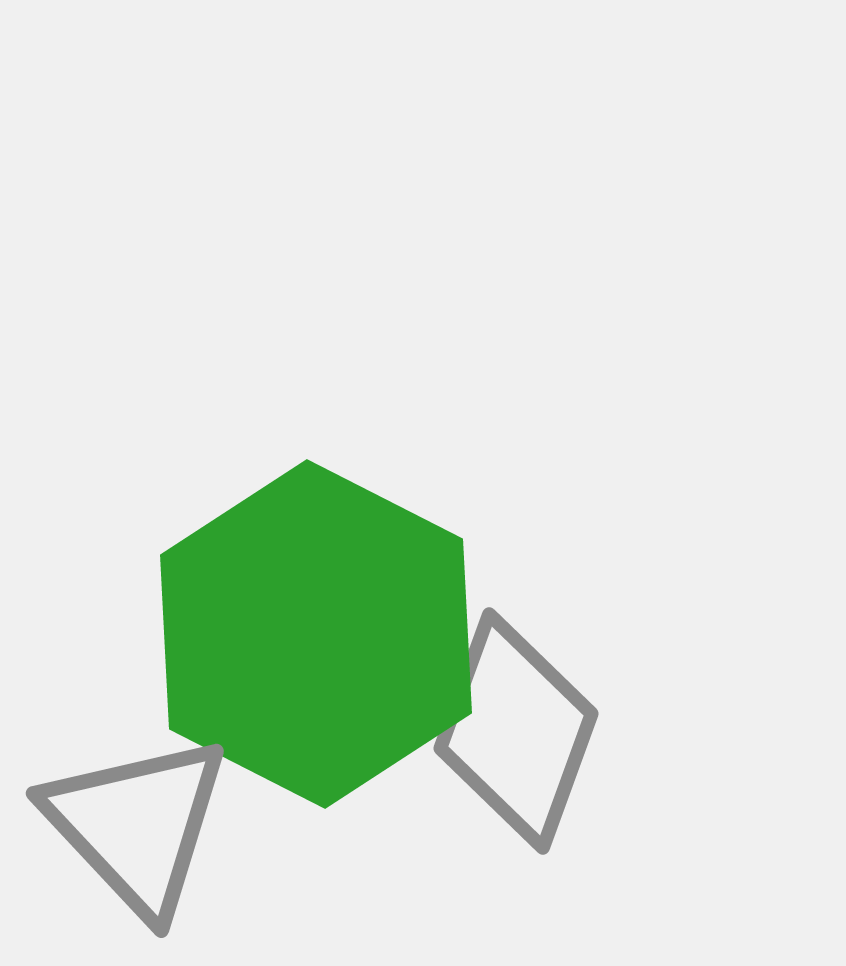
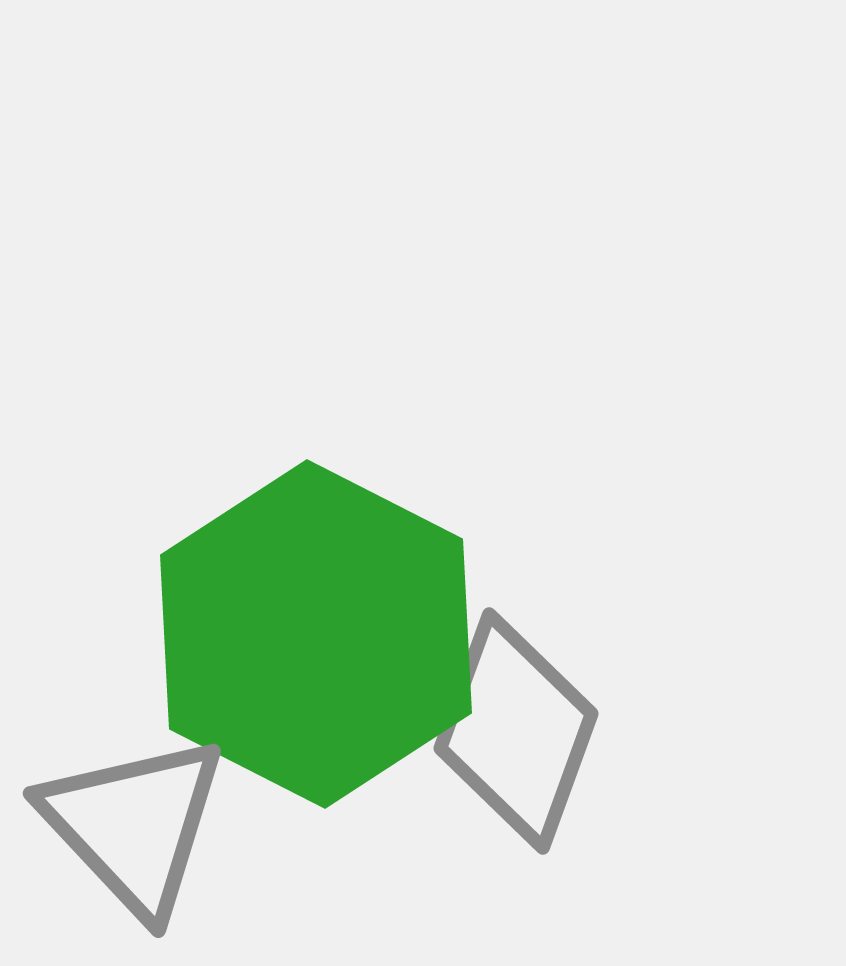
gray triangle: moved 3 px left
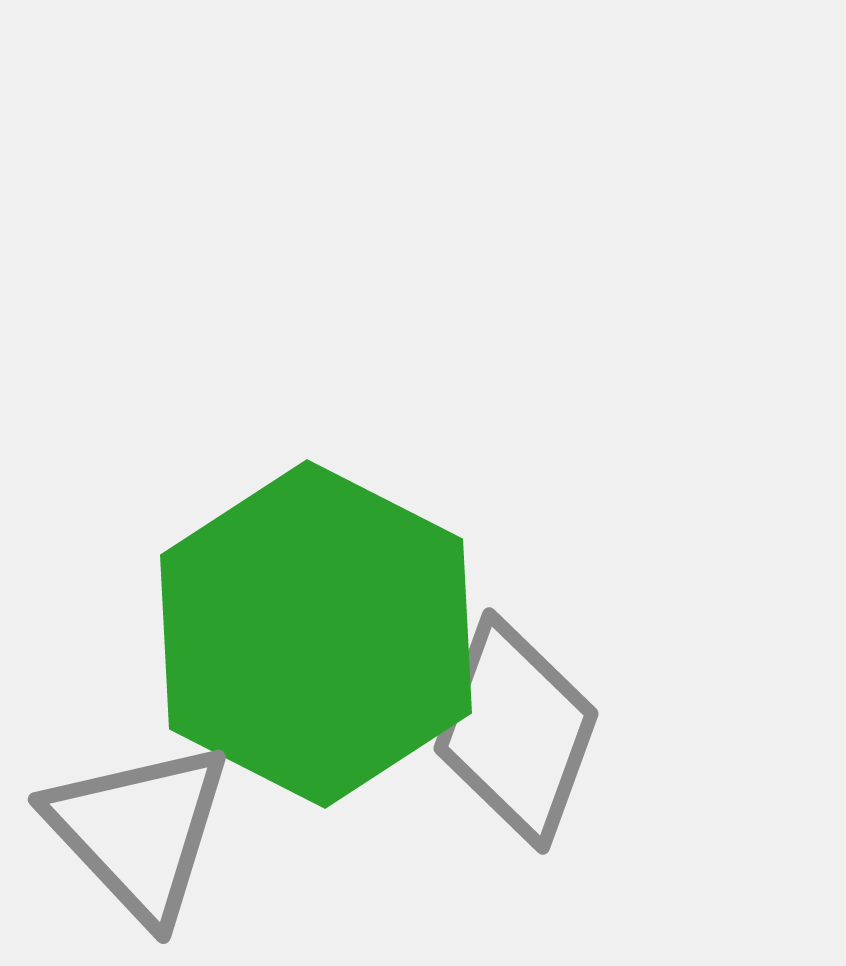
gray triangle: moved 5 px right, 6 px down
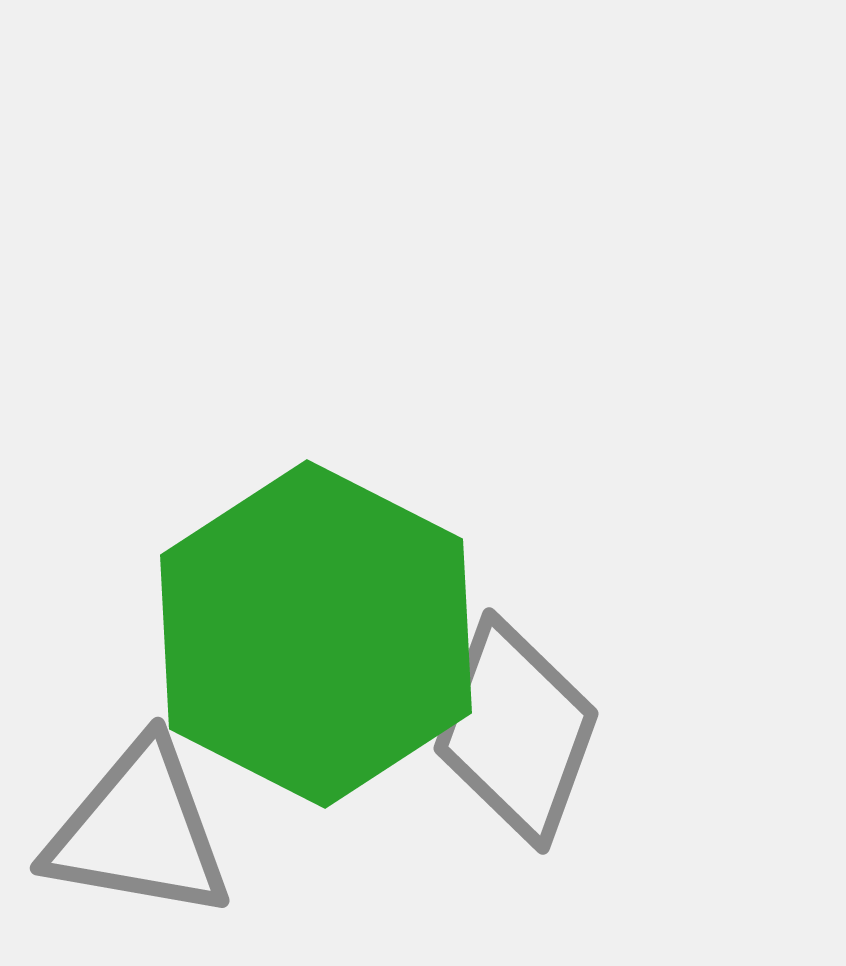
gray triangle: rotated 37 degrees counterclockwise
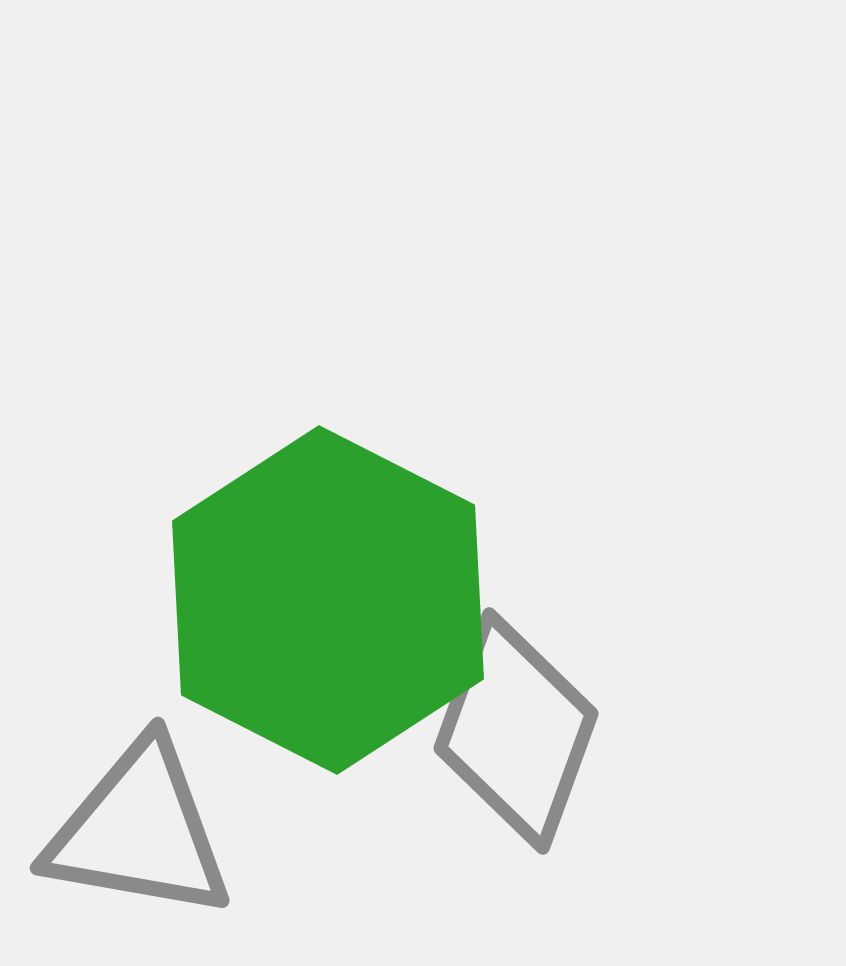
green hexagon: moved 12 px right, 34 px up
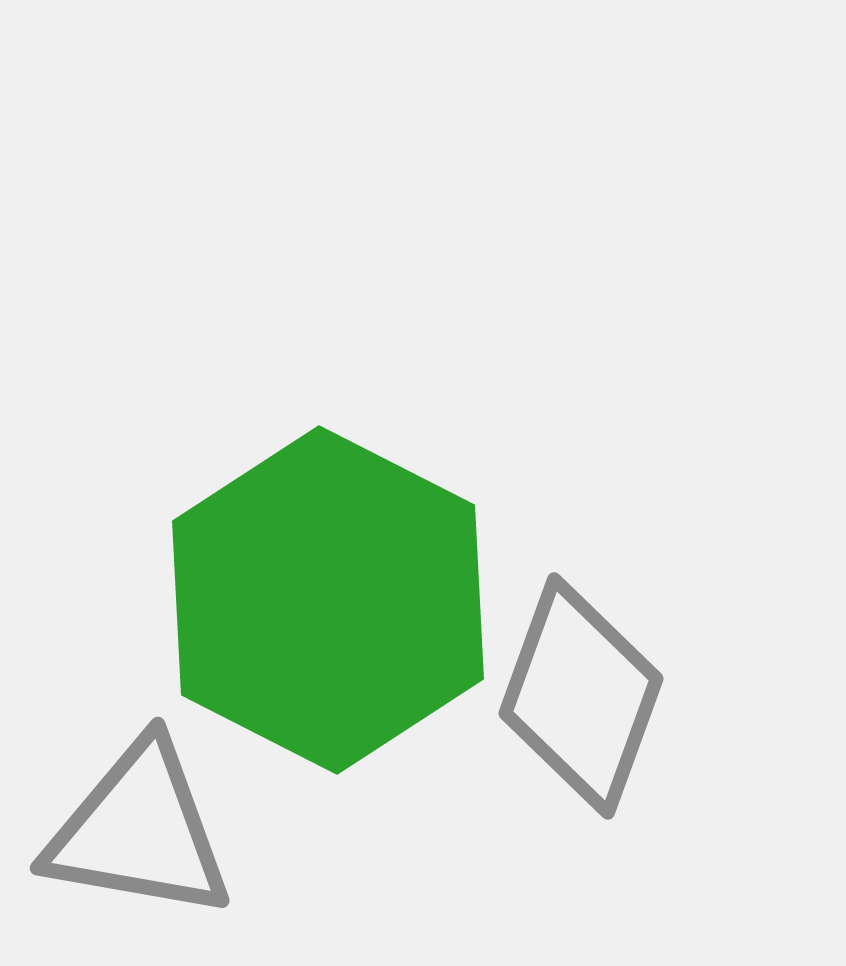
gray diamond: moved 65 px right, 35 px up
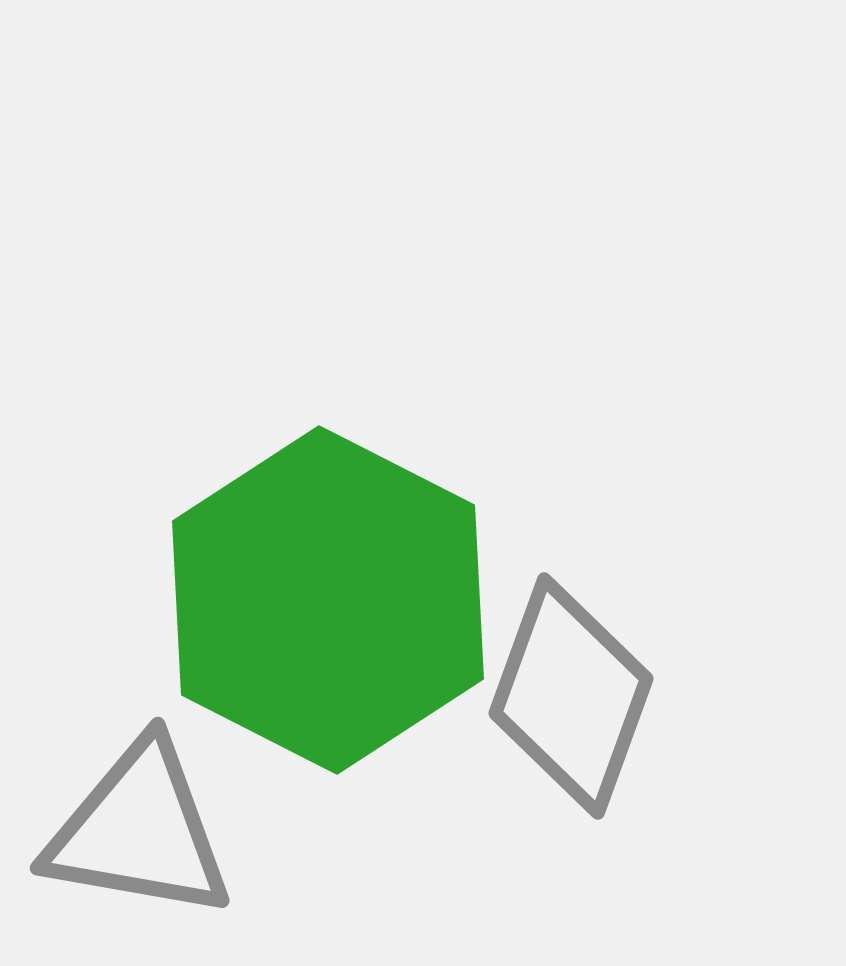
gray diamond: moved 10 px left
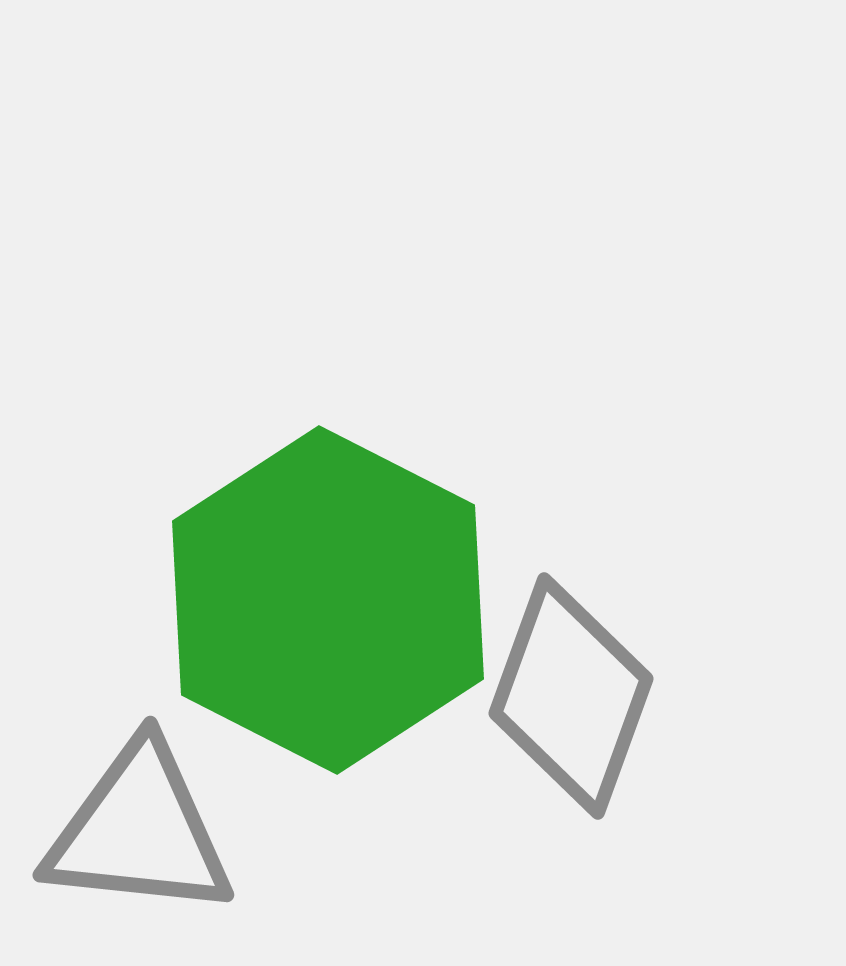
gray triangle: rotated 4 degrees counterclockwise
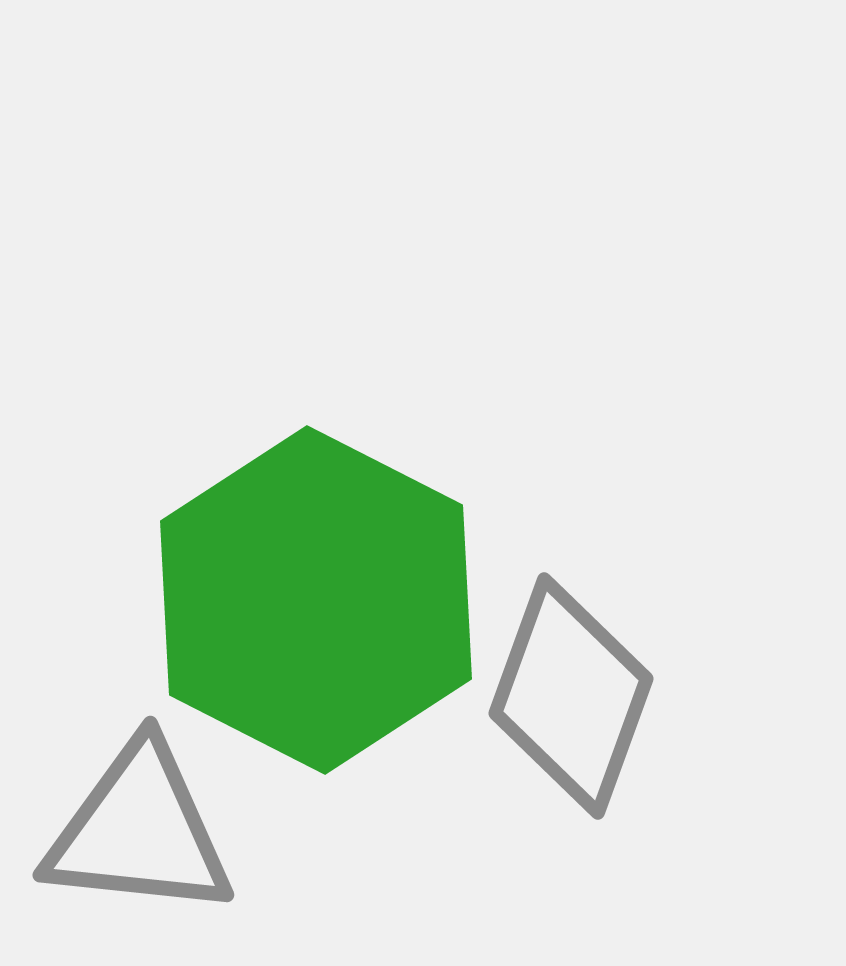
green hexagon: moved 12 px left
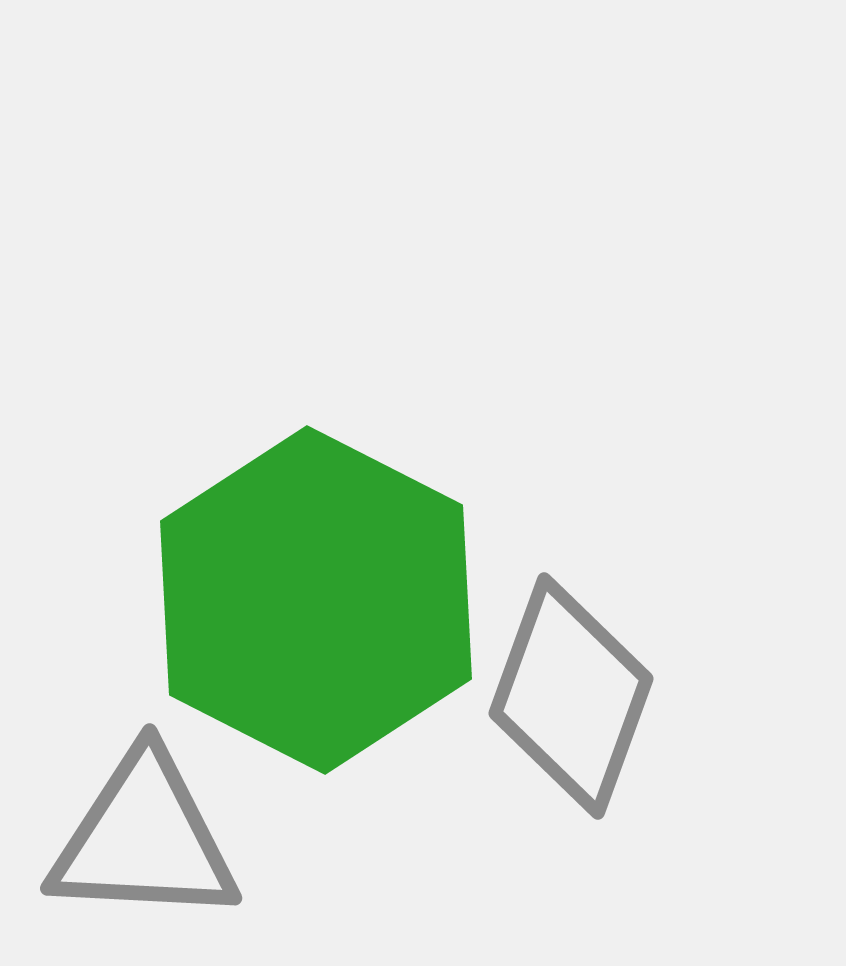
gray triangle: moved 5 px right, 8 px down; rotated 3 degrees counterclockwise
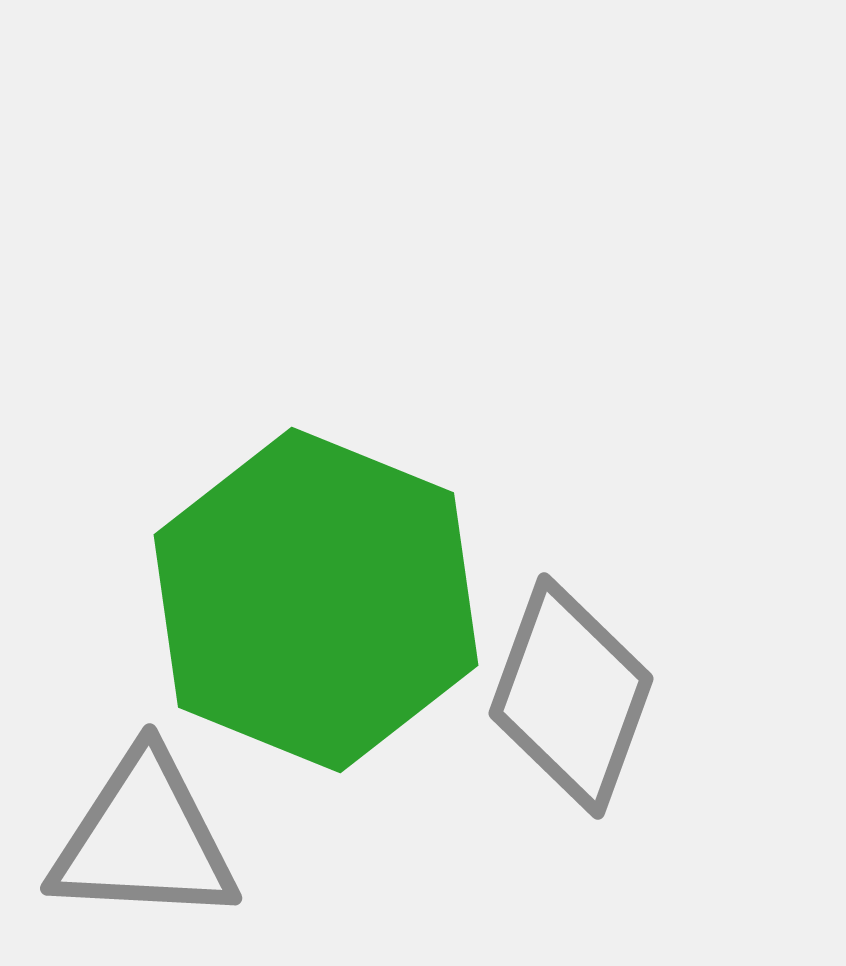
green hexagon: rotated 5 degrees counterclockwise
